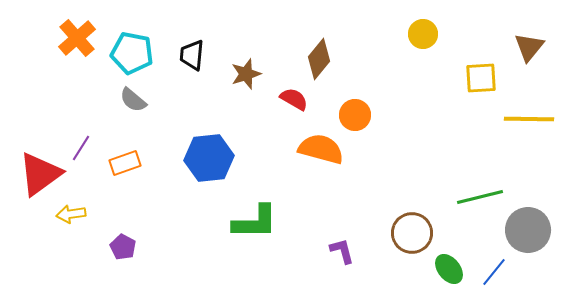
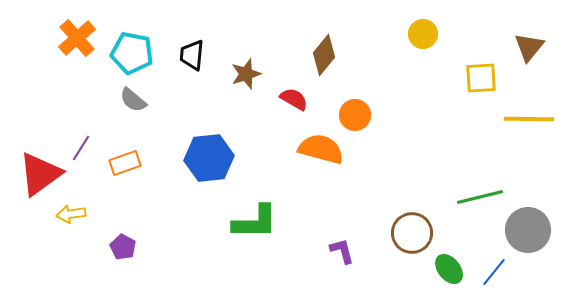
brown diamond: moved 5 px right, 4 px up
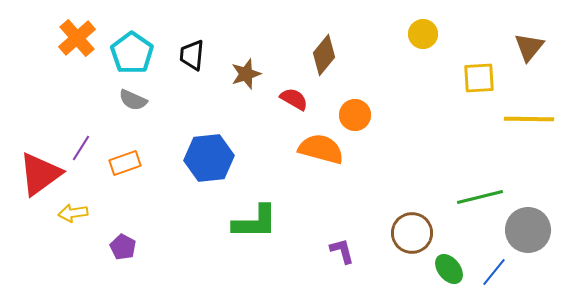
cyan pentagon: rotated 24 degrees clockwise
yellow square: moved 2 px left
gray semicircle: rotated 16 degrees counterclockwise
yellow arrow: moved 2 px right, 1 px up
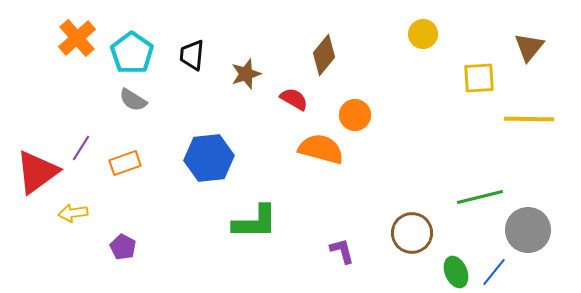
gray semicircle: rotated 8 degrees clockwise
red triangle: moved 3 px left, 2 px up
green ellipse: moved 7 px right, 3 px down; rotated 16 degrees clockwise
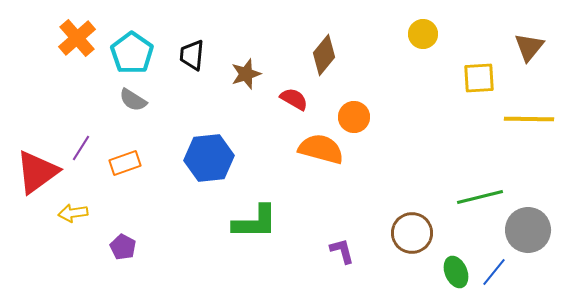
orange circle: moved 1 px left, 2 px down
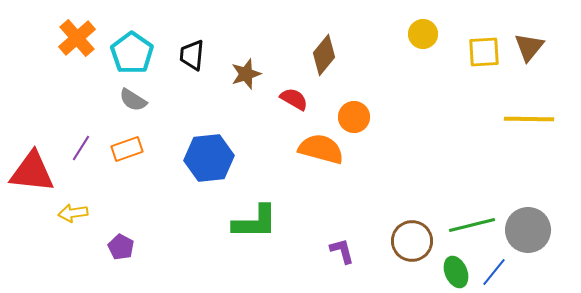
yellow square: moved 5 px right, 26 px up
orange rectangle: moved 2 px right, 14 px up
red triangle: moved 5 px left; rotated 42 degrees clockwise
green line: moved 8 px left, 28 px down
brown circle: moved 8 px down
purple pentagon: moved 2 px left
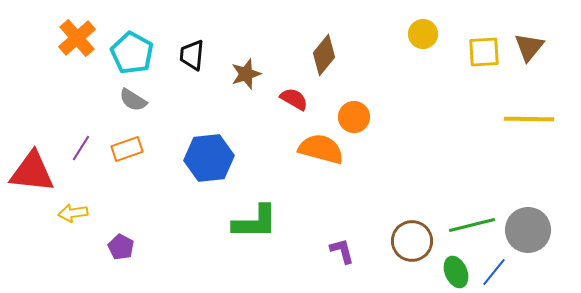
cyan pentagon: rotated 6 degrees counterclockwise
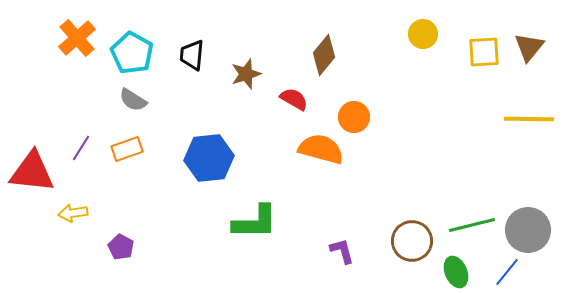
blue line: moved 13 px right
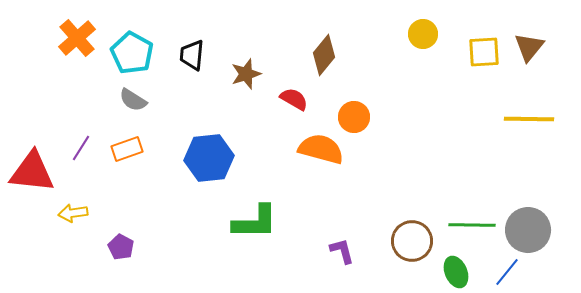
green line: rotated 15 degrees clockwise
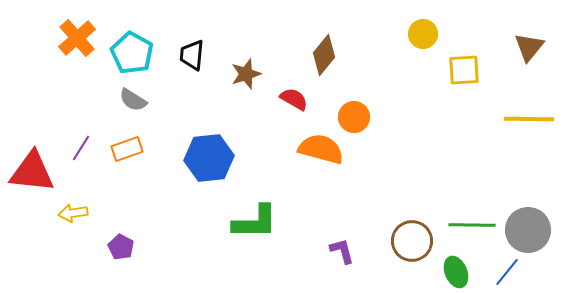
yellow square: moved 20 px left, 18 px down
